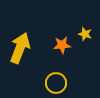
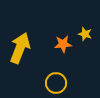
orange star: moved 1 px right, 1 px up
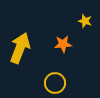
yellow star: moved 13 px up
yellow circle: moved 1 px left
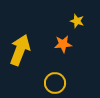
yellow star: moved 8 px left
yellow arrow: moved 2 px down
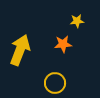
yellow star: rotated 24 degrees counterclockwise
